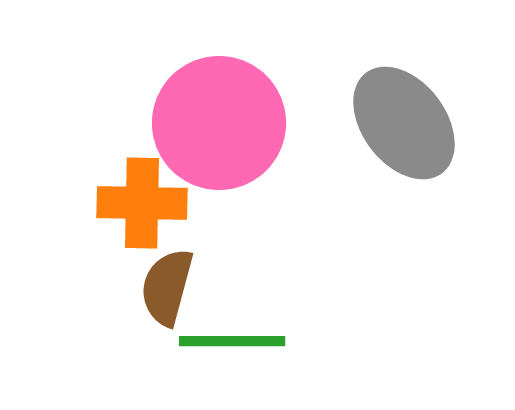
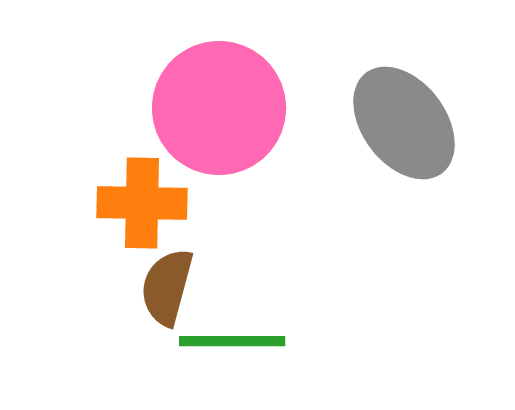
pink circle: moved 15 px up
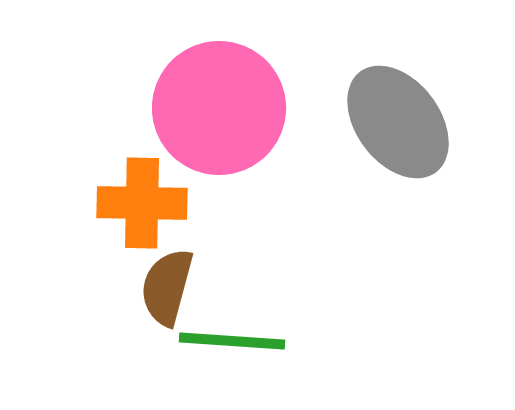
gray ellipse: moved 6 px left, 1 px up
green line: rotated 4 degrees clockwise
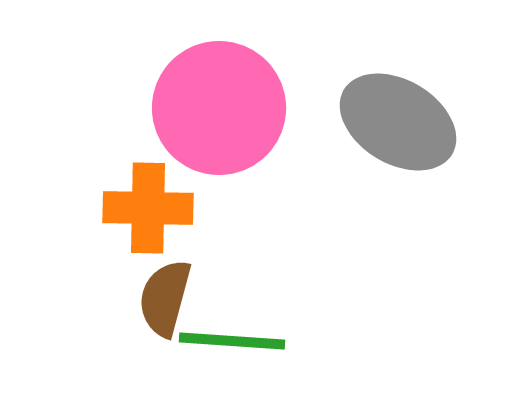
gray ellipse: rotated 22 degrees counterclockwise
orange cross: moved 6 px right, 5 px down
brown semicircle: moved 2 px left, 11 px down
